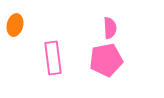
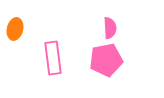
orange ellipse: moved 4 px down
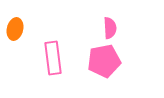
pink pentagon: moved 2 px left, 1 px down
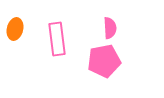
pink rectangle: moved 4 px right, 19 px up
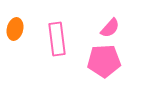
pink semicircle: rotated 45 degrees clockwise
pink pentagon: rotated 8 degrees clockwise
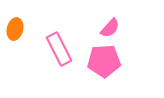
pink rectangle: moved 2 px right, 10 px down; rotated 20 degrees counterclockwise
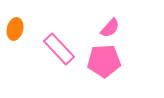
pink rectangle: rotated 16 degrees counterclockwise
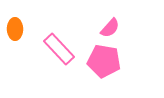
orange ellipse: rotated 15 degrees counterclockwise
pink pentagon: rotated 12 degrees clockwise
